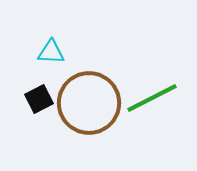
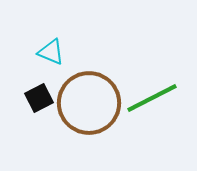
cyan triangle: rotated 20 degrees clockwise
black square: moved 1 px up
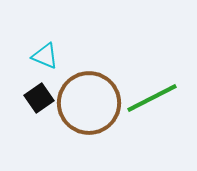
cyan triangle: moved 6 px left, 4 px down
black square: rotated 8 degrees counterclockwise
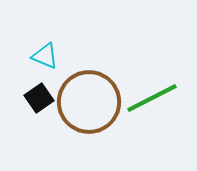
brown circle: moved 1 px up
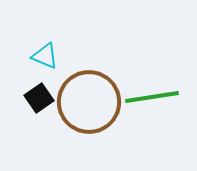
green line: moved 1 px up; rotated 18 degrees clockwise
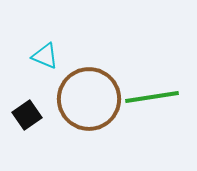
black square: moved 12 px left, 17 px down
brown circle: moved 3 px up
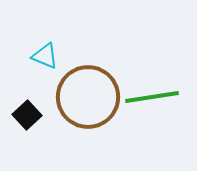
brown circle: moved 1 px left, 2 px up
black square: rotated 8 degrees counterclockwise
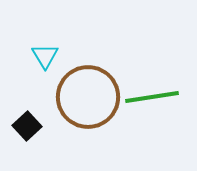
cyan triangle: rotated 36 degrees clockwise
black square: moved 11 px down
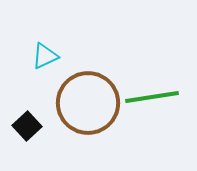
cyan triangle: rotated 36 degrees clockwise
brown circle: moved 6 px down
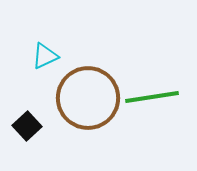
brown circle: moved 5 px up
